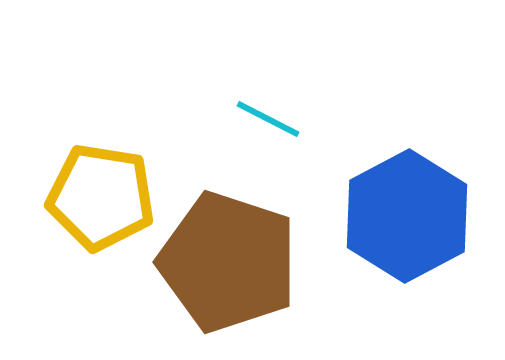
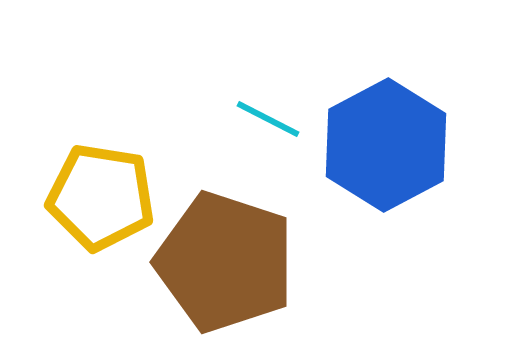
blue hexagon: moved 21 px left, 71 px up
brown pentagon: moved 3 px left
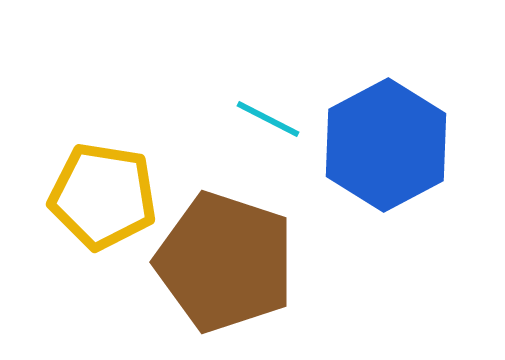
yellow pentagon: moved 2 px right, 1 px up
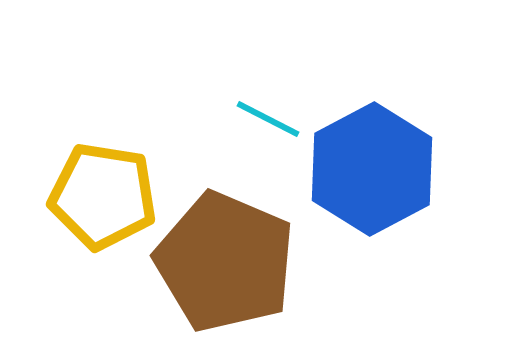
blue hexagon: moved 14 px left, 24 px down
brown pentagon: rotated 5 degrees clockwise
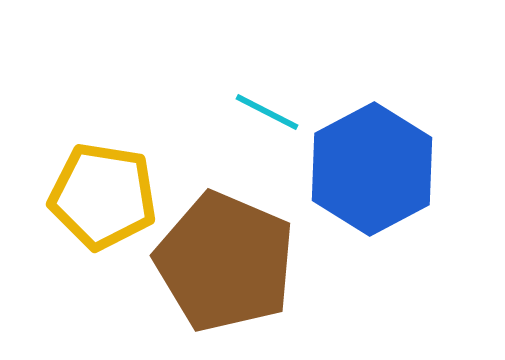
cyan line: moved 1 px left, 7 px up
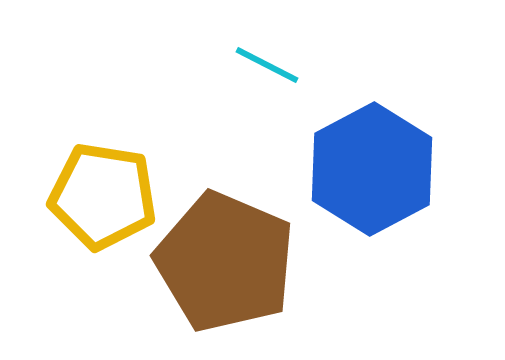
cyan line: moved 47 px up
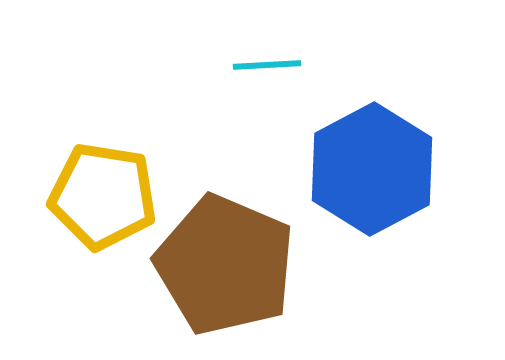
cyan line: rotated 30 degrees counterclockwise
brown pentagon: moved 3 px down
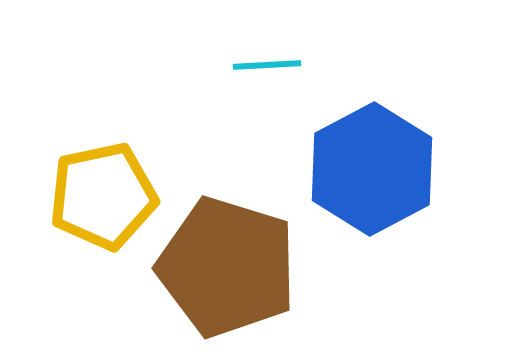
yellow pentagon: rotated 21 degrees counterclockwise
brown pentagon: moved 2 px right, 2 px down; rotated 6 degrees counterclockwise
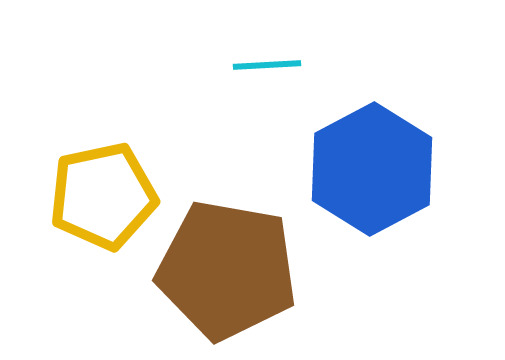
brown pentagon: moved 3 px down; rotated 7 degrees counterclockwise
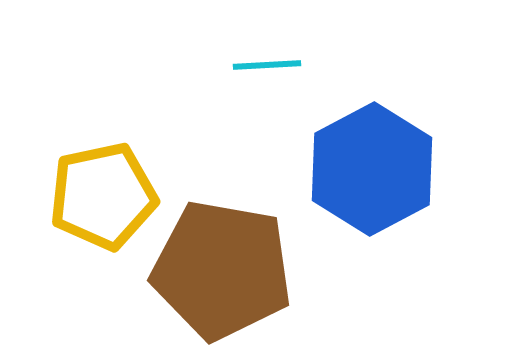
brown pentagon: moved 5 px left
